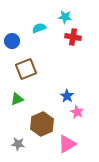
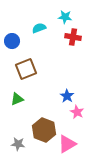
brown hexagon: moved 2 px right, 6 px down; rotated 15 degrees counterclockwise
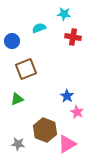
cyan star: moved 1 px left, 3 px up
brown hexagon: moved 1 px right
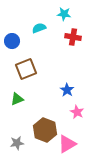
blue star: moved 6 px up
gray star: moved 1 px left, 1 px up; rotated 16 degrees counterclockwise
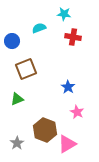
blue star: moved 1 px right, 3 px up
gray star: rotated 24 degrees counterclockwise
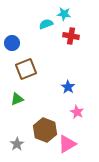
cyan semicircle: moved 7 px right, 4 px up
red cross: moved 2 px left, 1 px up
blue circle: moved 2 px down
gray star: moved 1 px down
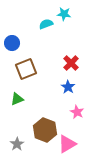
red cross: moved 27 px down; rotated 35 degrees clockwise
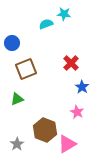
blue star: moved 14 px right
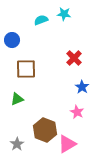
cyan semicircle: moved 5 px left, 4 px up
blue circle: moved 3 px up
red cross: moved 3 px right, 5 px up
brown square: rotated 20 degrees clockwise
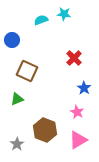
brown square: moved 1 px right, 2 px down; rotated 25 degrees clockwise
blue star: moved 2 px right, 1 px down
pink triangle: moved 11 px right, 4 px up
